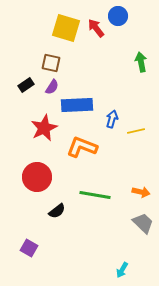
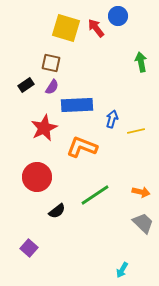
green line: rotated 44 degrees counterclockwise
purple square: rotated 12 degrees clockwise
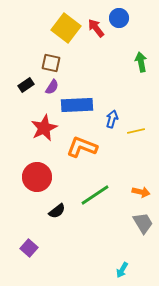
blue circle: moved 1 px right, 2 px down
yellow square: rotated 20 degrees clockwise
gray trapezoid: rotated 15 degrees clockwise
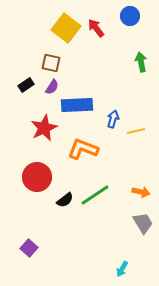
blue circle: moved 11 px right, 2 px up
blue arrow: moved 1 px right
orange L-shape: moved 1 px right, 2 px down
black semicircle: moved 8 px right, 11 px up
cyan arrow: moved 1 px up
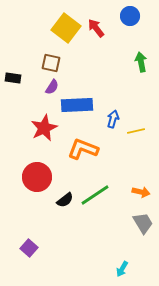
black rectangle: moved 13 px left, 7 px up; rotated 42 degrees clockwise
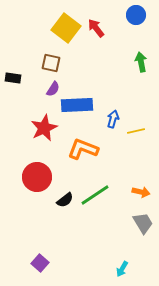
blue circle: moved 6 px right, 1 px up
purple semicircle: moved 1 px right, 2 px down
purple square: moved 11 px right, 15 px down
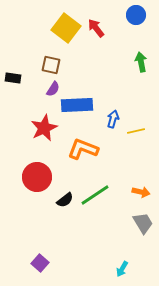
brown square: moved 2 px down
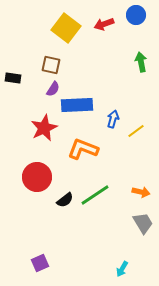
red arrow: moved 8 px right, 4 px up; rotated 72 degrees counterclockwise
yellow line: rotated 24 degrees counterclockwise
purple square: rotated 24 degrees clockwise
